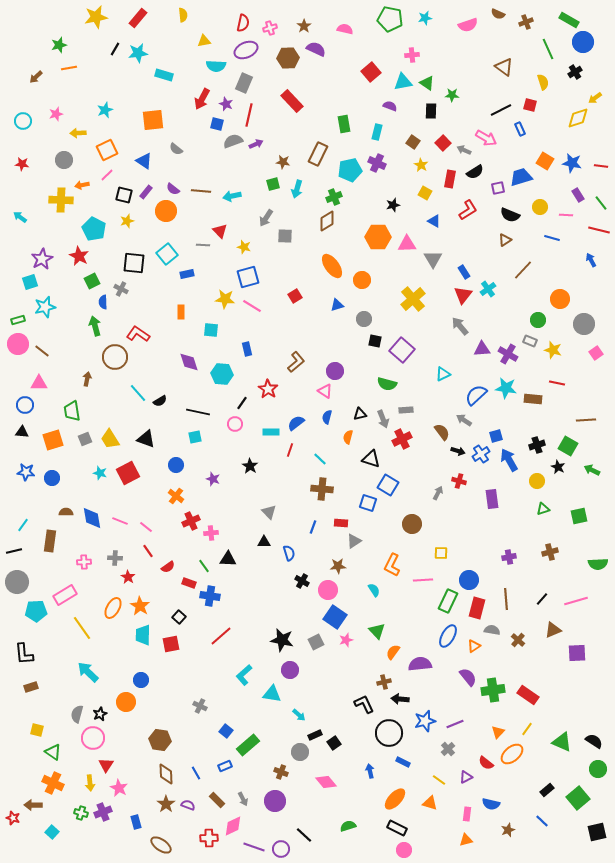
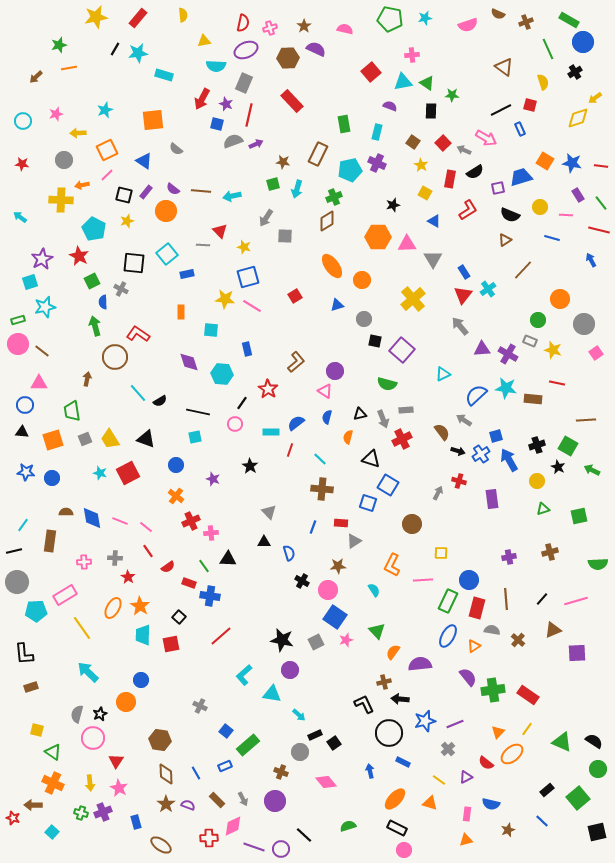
red triangle at (106, 765): moved 10 px right, 4 px up
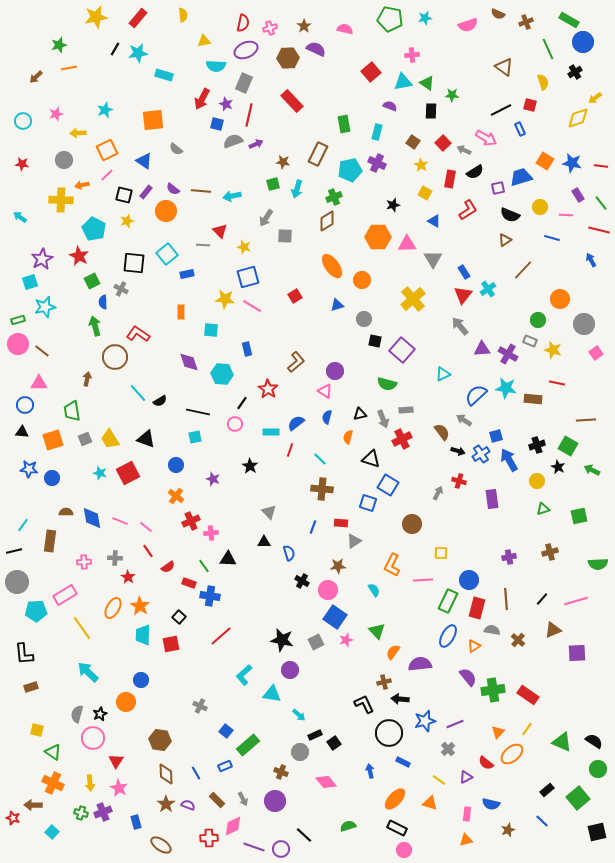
blue star at (26, 472): moved 3 px right, 3 px up
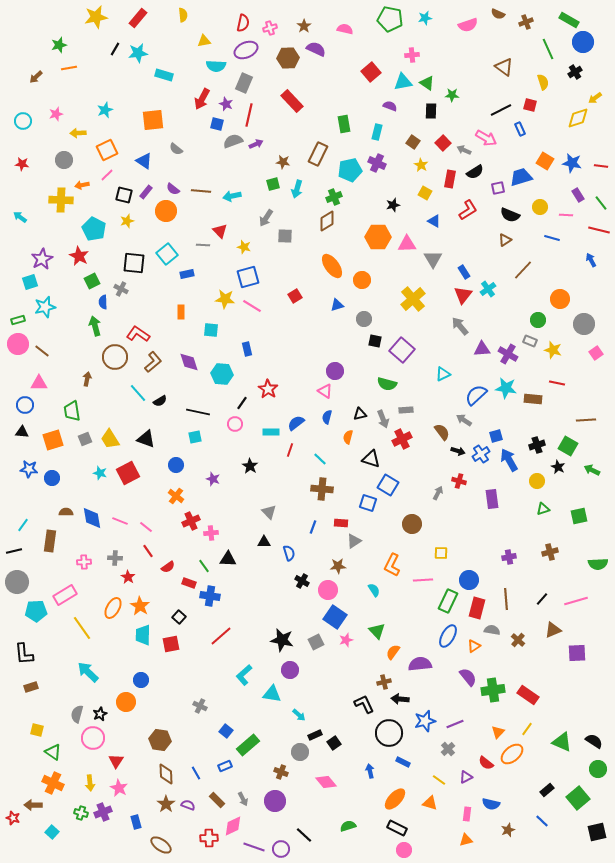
brown L-shape at (296, 362): moved 143 px left
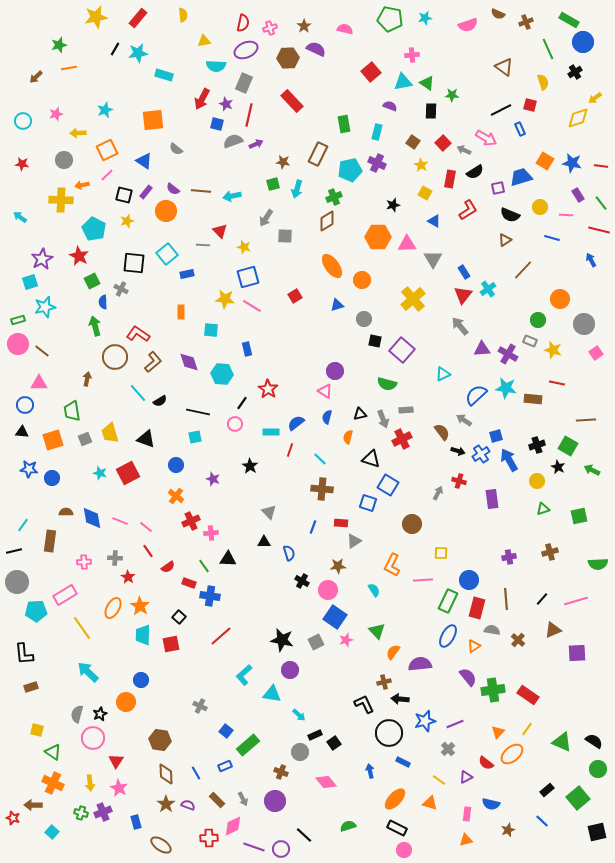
yellow trapezoid at (110, 439): moved 6 px up; rotated 15 degrees clockwise
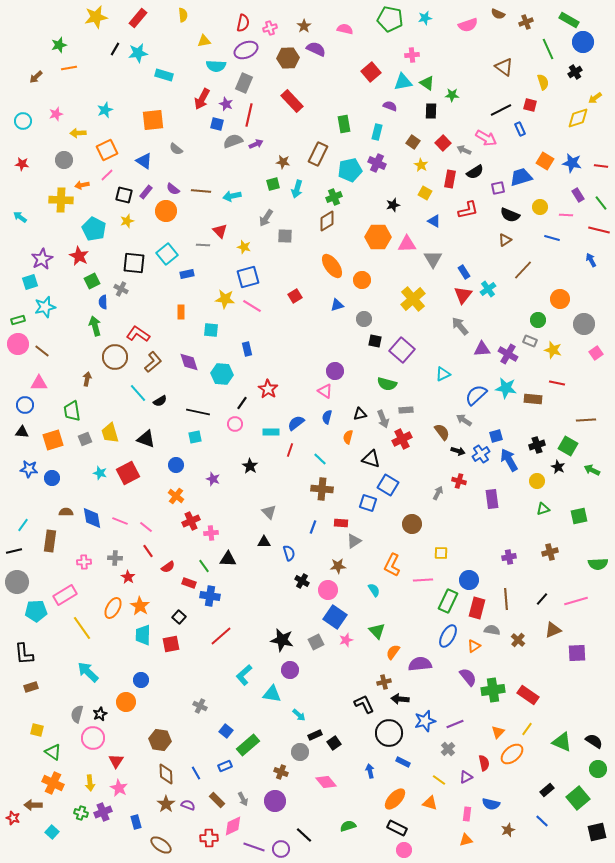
red L-shape at (468, 210): rotated 20 degrees clockwise
red semicircle at (486, 763): moved 2 px left; rotated 140 degrees counterclockwise
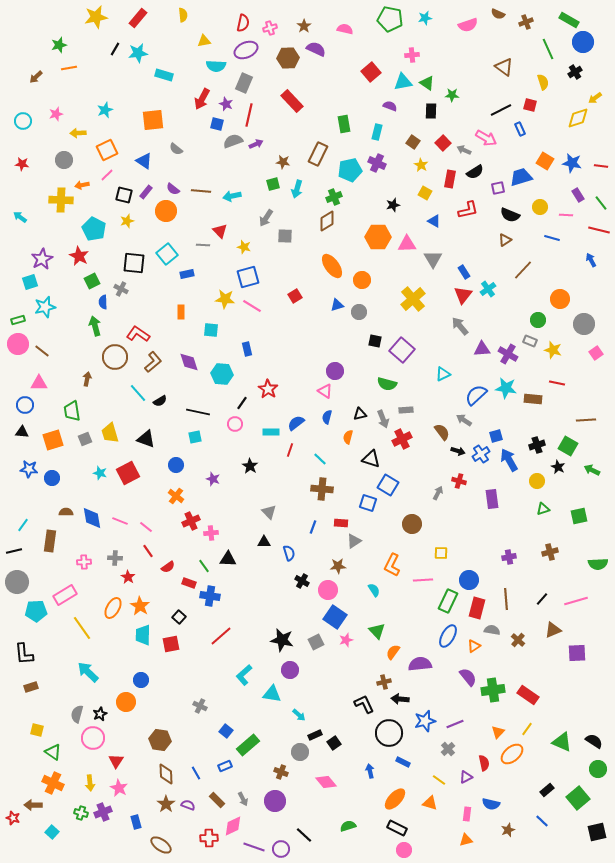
gray circle at (364, 319): moved 5 px left, 7 px up
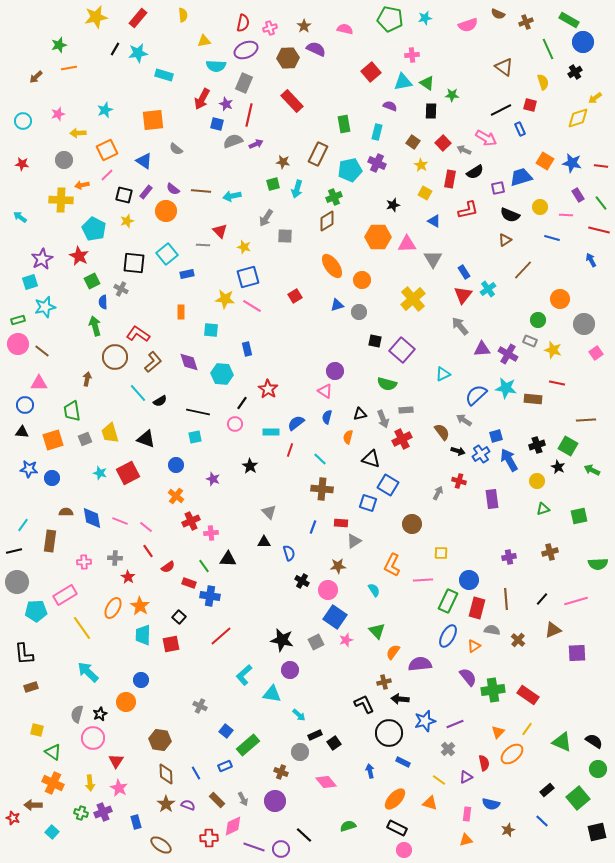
pink star at (56, 114): moved 2 px right
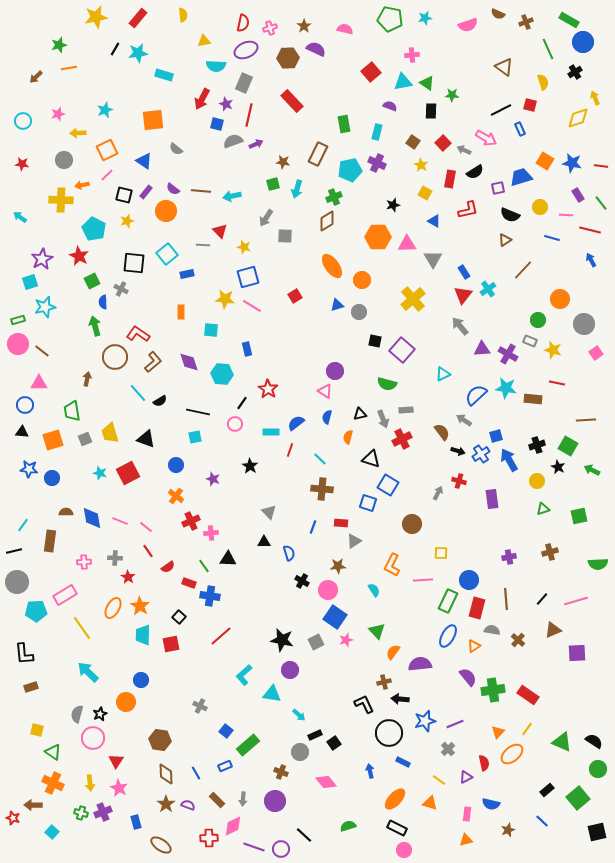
yellow arrow at (595, 98): rotated 104 degrees clockwise
red line at (599, 230): moved 9 px left
gray arrow at (243, 799): rotated 32 degrees clockwise
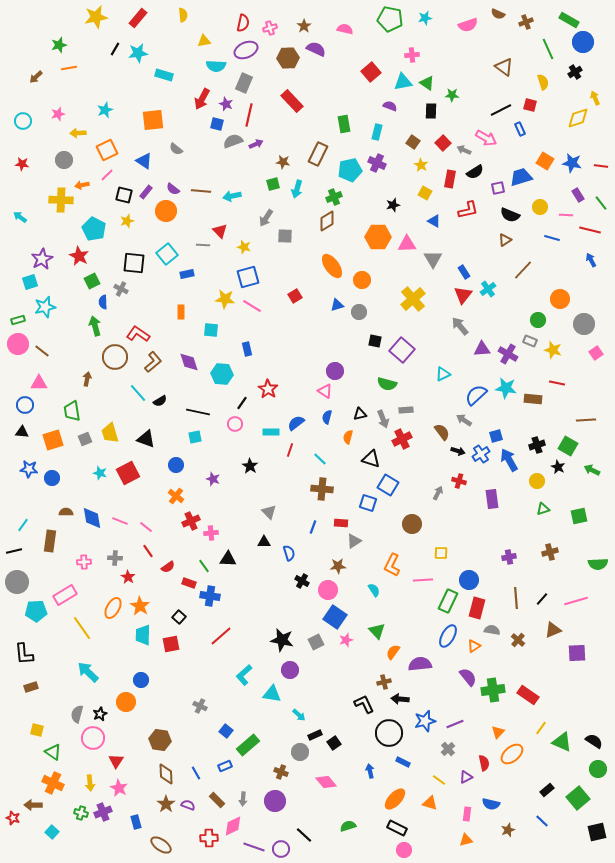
brown line at (506, 599): moved 10 px right, 1 px up
yellow line at (527, 729): moved 14 px right, 1 px up
